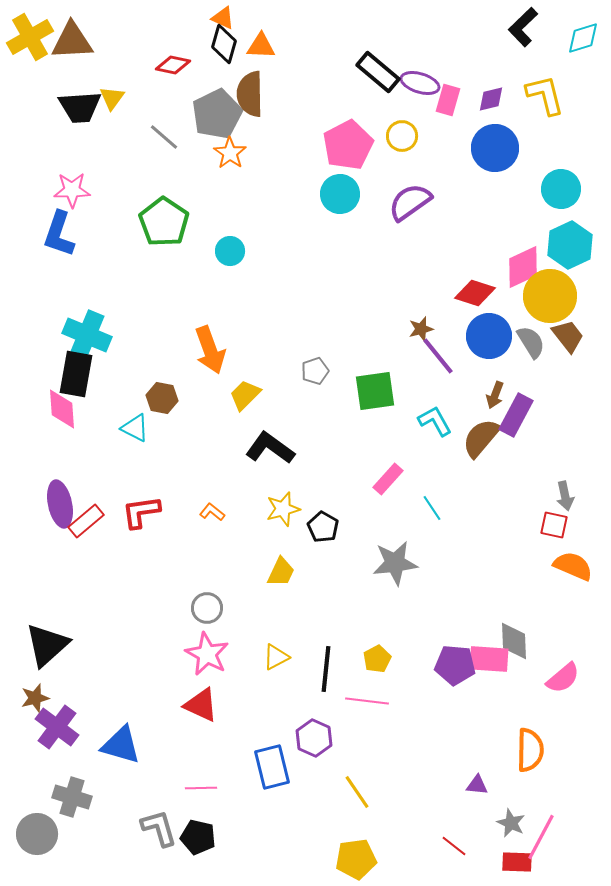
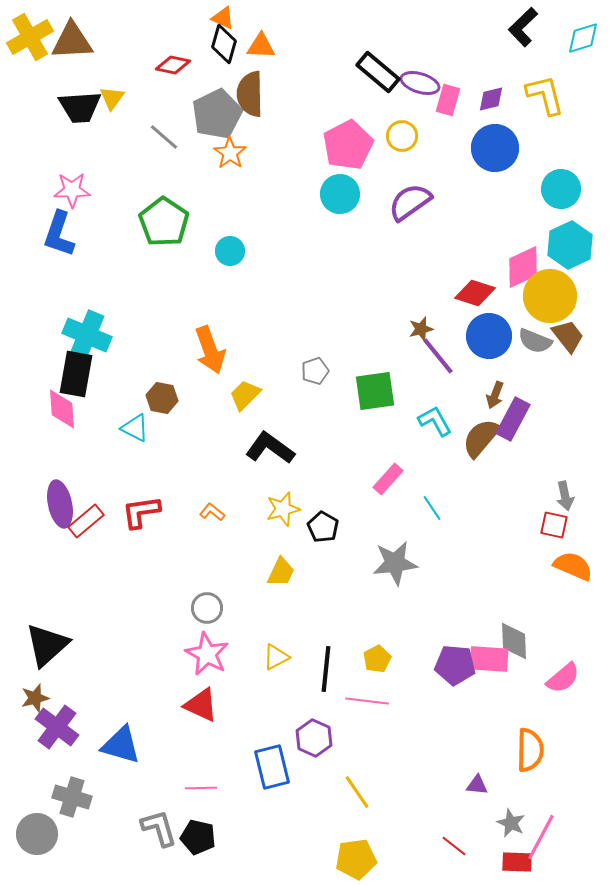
gray semicircle at (531, 342): moved 4 px right, 1 px up; rotated 144 degrees clockwise
purple rectangle at (516, 415): moved 3 px left, 4 px down
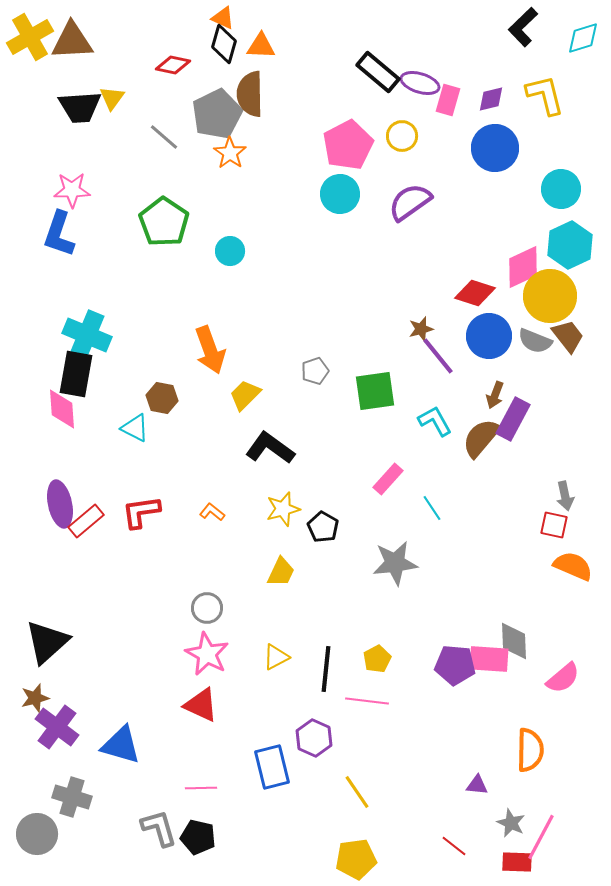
black triangle at (47, 645): moved 3 px up
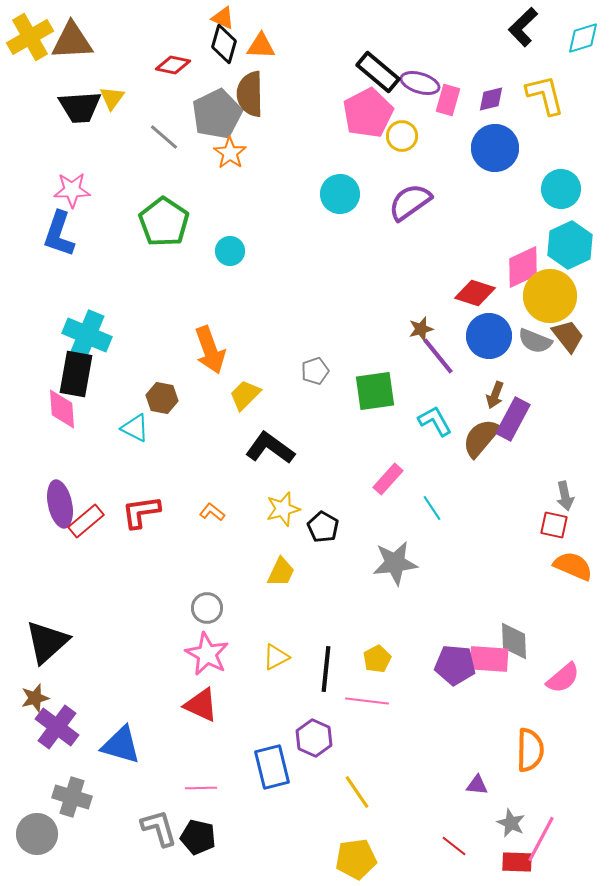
pink pentagon at (348, 145): moved 20 px right, 32 px up
pink line at (541, 837): moved 2 px down
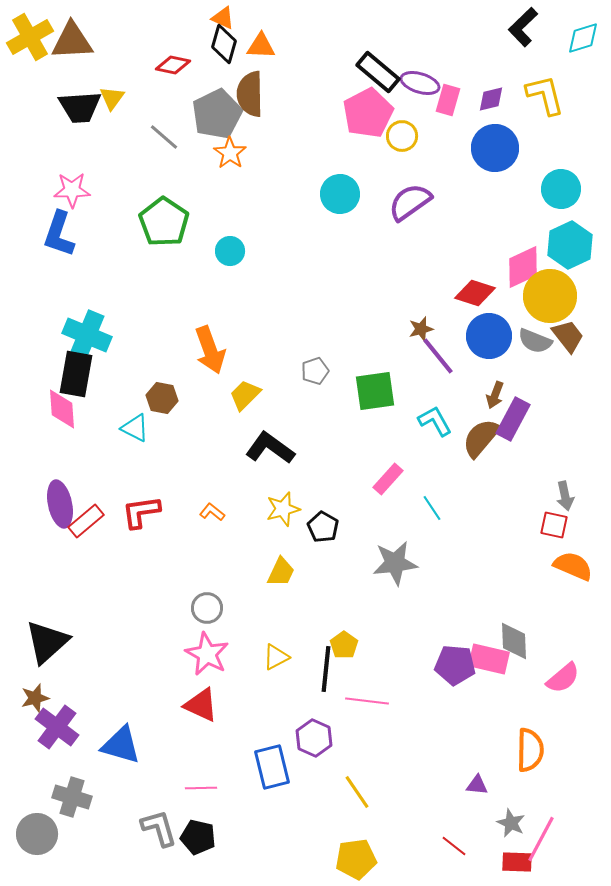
yellow pentagon at (377, 659): moved 33 px left, 14 px up; rotated 8 degrees counterclockwise
pink rectangle at (489, 659): rotated 9 degrees clockwise
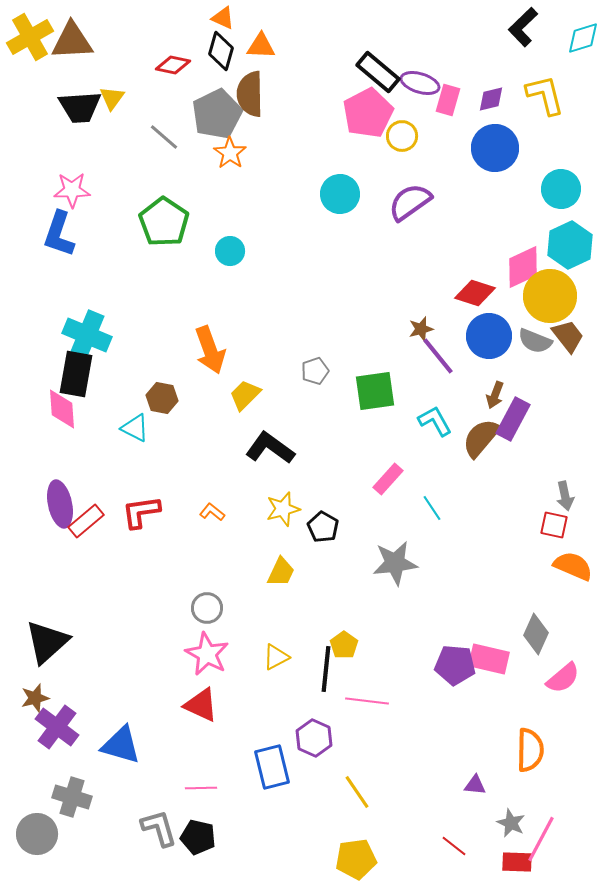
black diamond at (224, 44): moved 3 px left, 7 px down
gray diamond at (514, 641): moved 22 px right, 7 px up; rotated 27 degrees clockwise
purple triangle at (477, 785): moved 2 px left
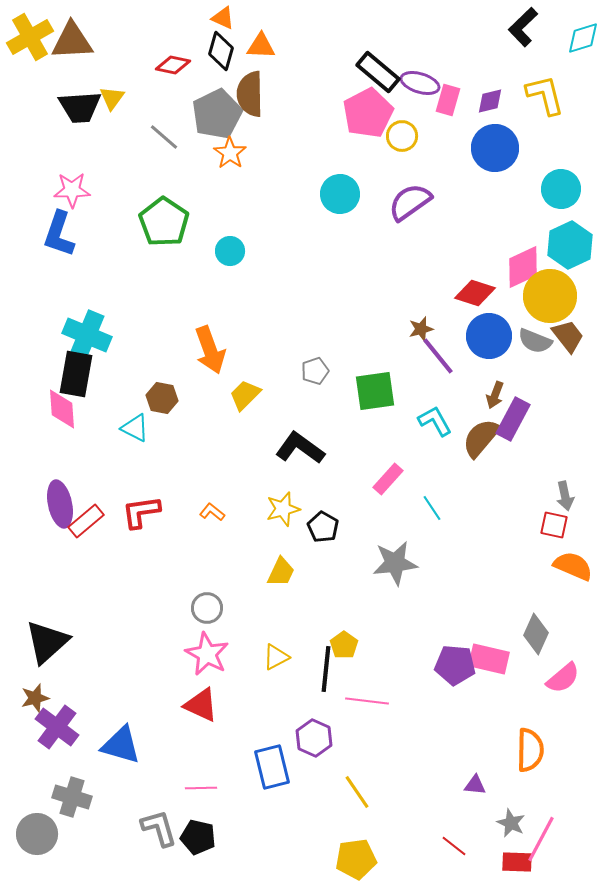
purple diamond at (491, 99): moved 1 px left, 2 px down
black L-shape at (270, 448): moved 30 px right
